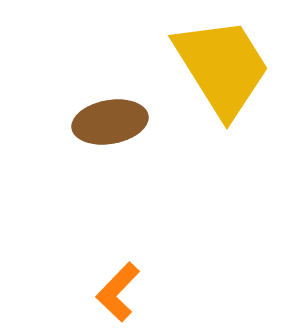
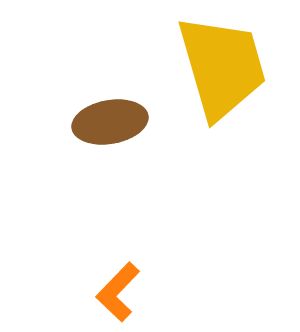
yellow trapezoid: rotated 16 degrees clockwise
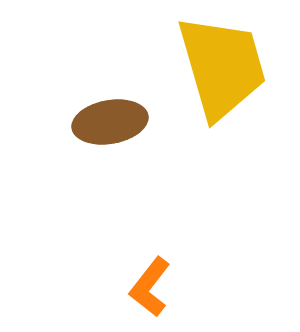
orange L-shape: moved 32 px right, 5 px up; rotated 6 degrees counterclockwise
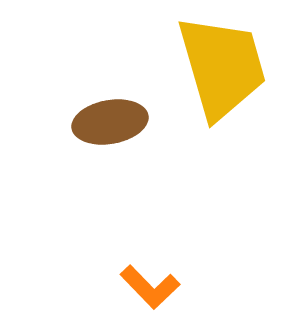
orange L-shape: rotated 82 degrees counterclockwise
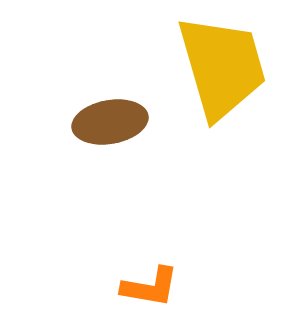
orange L-shape: rotated 36 degrees counterclockwise
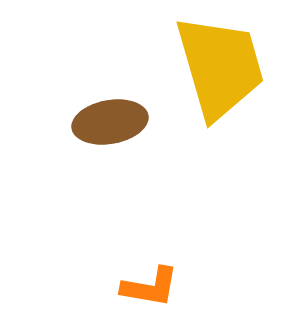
yellow trapezoid: moved 2 px left
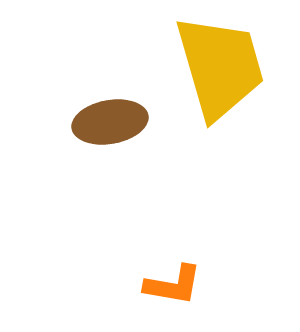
orange L-shape: moved 23 px right, 2 px up
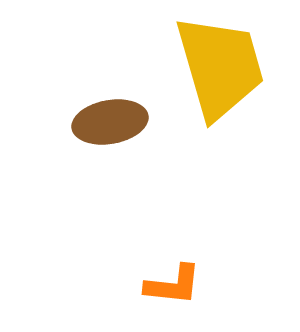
orange L-shape: rotated 4 degrees counterclockwise
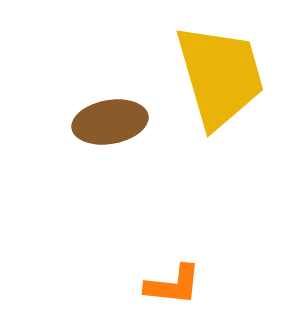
yellow trapezoid: moved 9 px down
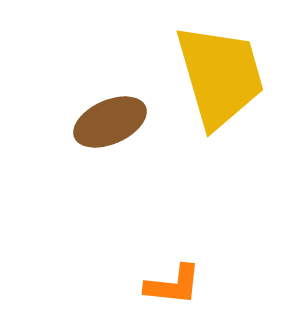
brown ellipse: rotated 14 degrees counterclockwise
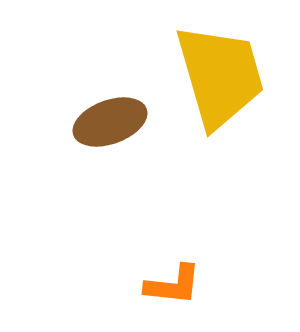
brown ellipse: rotated 4 degrees clockwise
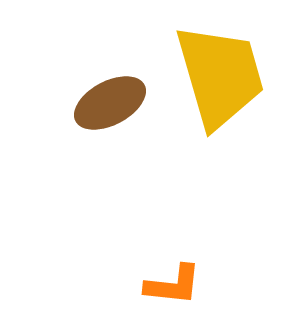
brown ellipse: moved 19 px up; rotated 8 degrees counterclockwise
